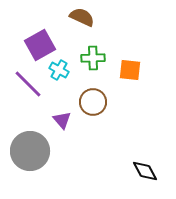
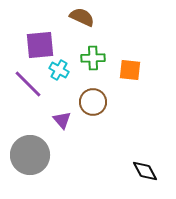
purple square: rotated 24 degrees clockwise
gray circle: moved 4 px down
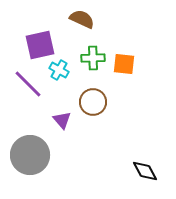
brown semicircle: moved 2 px down
purple square: rotated 8 degrees counterclockwise
orange square: moved 6 px left, 6 px up
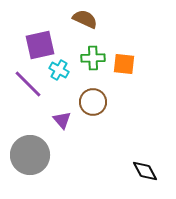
brown semicircle: moved 3 px right
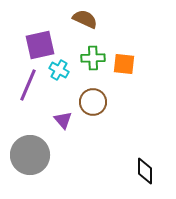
purple line: moved 1 px down; rotated 68 degrees clockwise
purple triangle: moved 1 px right
black diamond: rotated 28 degrees clockwise
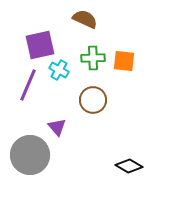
orange square: moved 3 px up
brown circle: moved 2 px up
purple triangle: moved 6 px left, 7 px down
black diamond: moved 16 px left, 5 px up; rotated 60 degrees counterclockwise
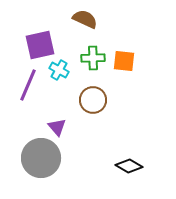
gray circle: moved 11 px right, 3 px down
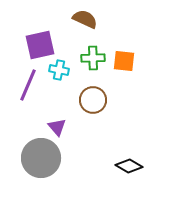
cyan cross: rotated 18 degrees counterclockwise
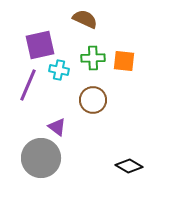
purple triangle: rotated 12 degrees counterclockwise
